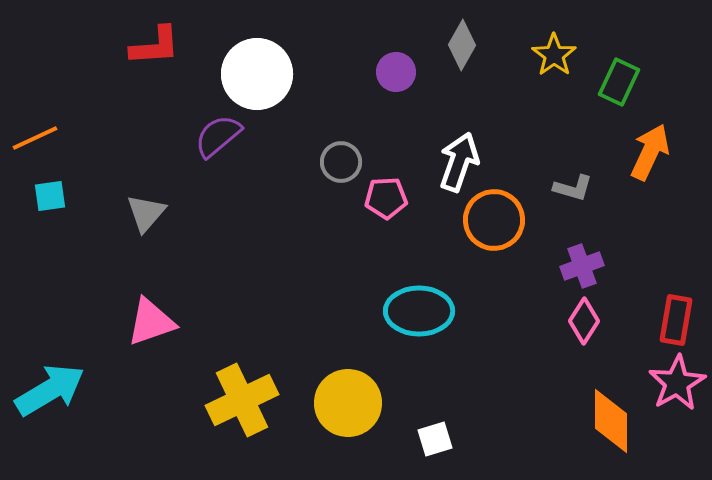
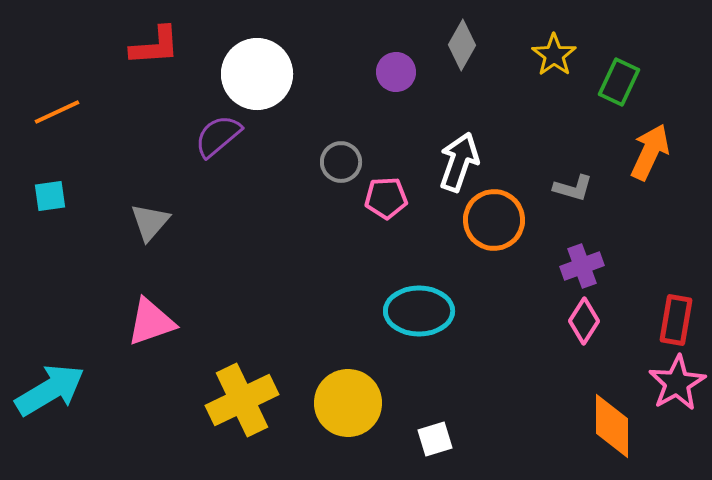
orange line: moved 22 px right, 26 px up
gray triangle: moved 4 px right, 9 px down
orange diamond: moved 1 px right, 5 px down
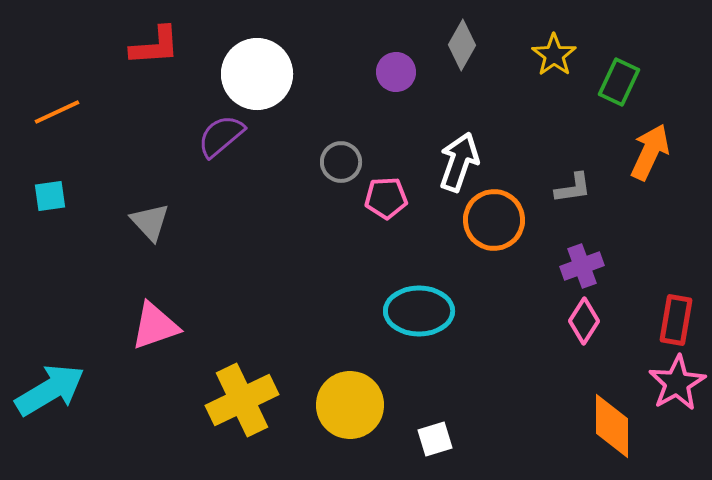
purple semicircle: moved 3 px right
gray L-shape: rotated 24 degrees counterclockwise
gray triangle: rotated 24 degrees counterclockwise
pink triangle: moved 4 px right, 4 px down
yellow circle: moved 2 px right, 2 px down
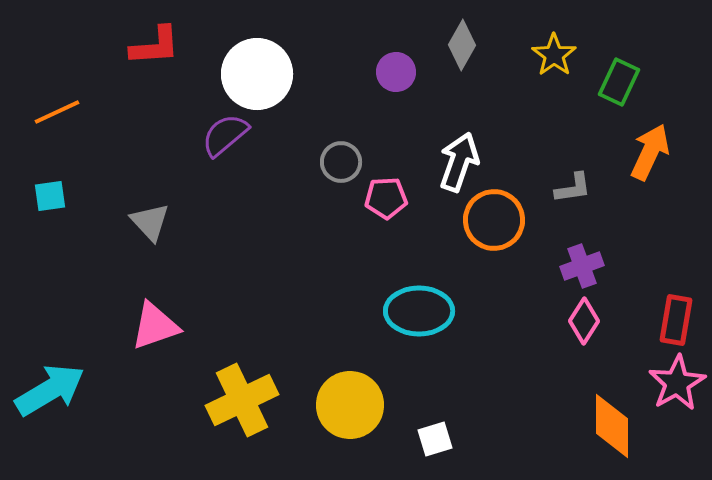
purple semicircle: moved 4 px right, 1 px up
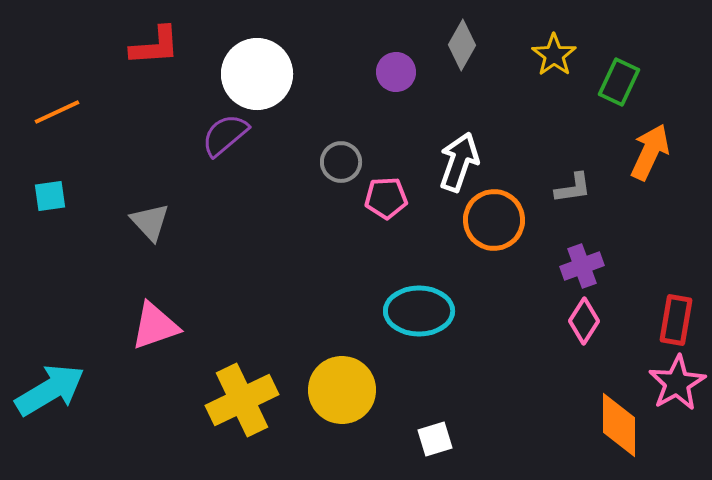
yellow circle: moved 8 px left, 15 px up
orange diamond: moved 7 px right, 1 px up
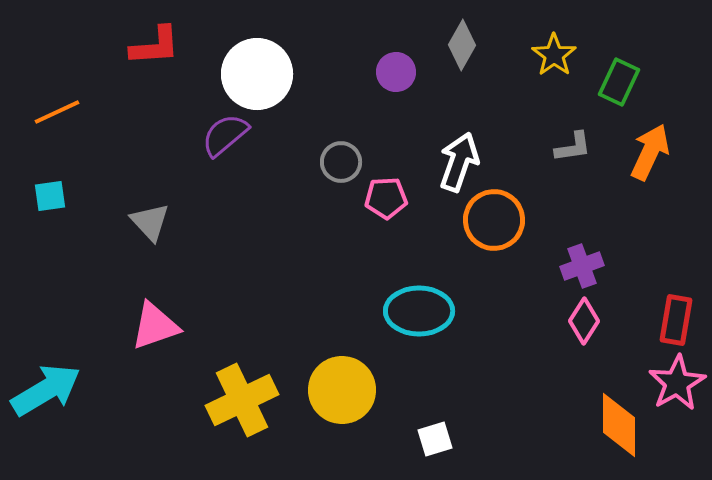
gray L-shape: moved 41 px up
cyan arrow: moved 4 px left
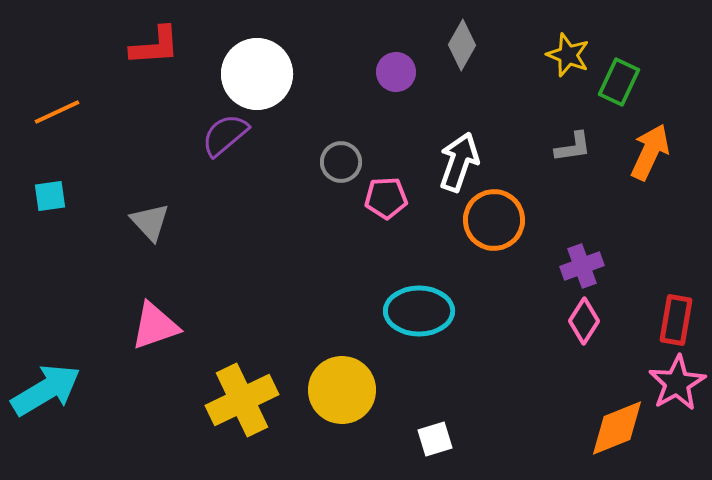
yellow star: moved 14 px right; rotated 15 degrees counterclockwise
orange diamond: moved 2 px left, 3 px down; rotated 68 degrees clockwise
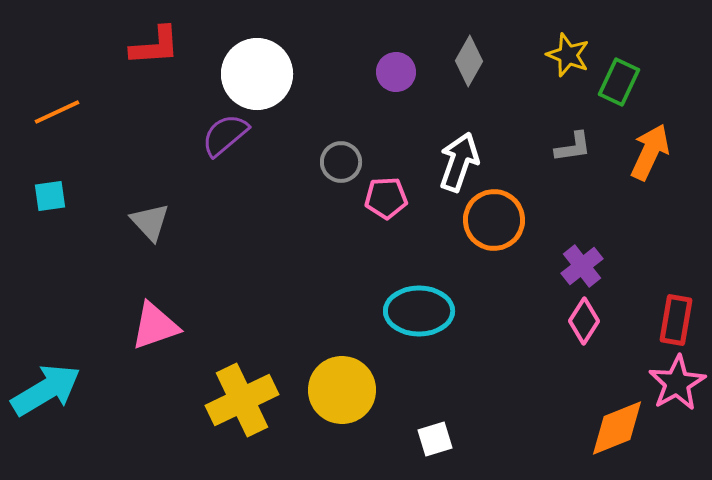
gray diamond: moved 7 px right, 16 px down
purple cross: rotated 18 degrees counterclockwise
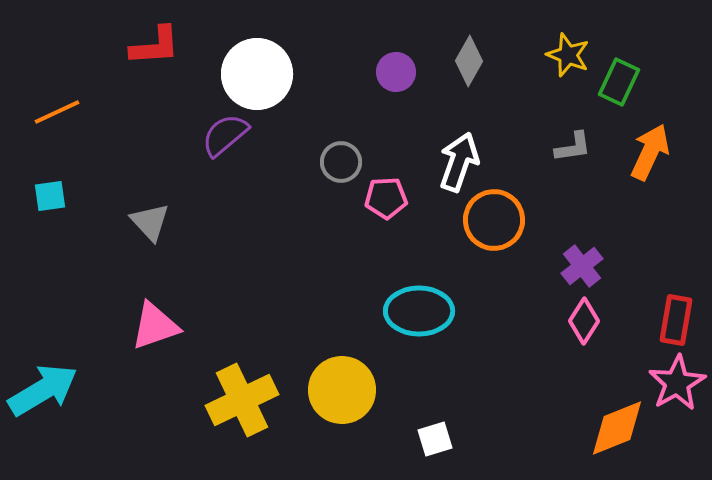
cyan arrow: moved 3 px left
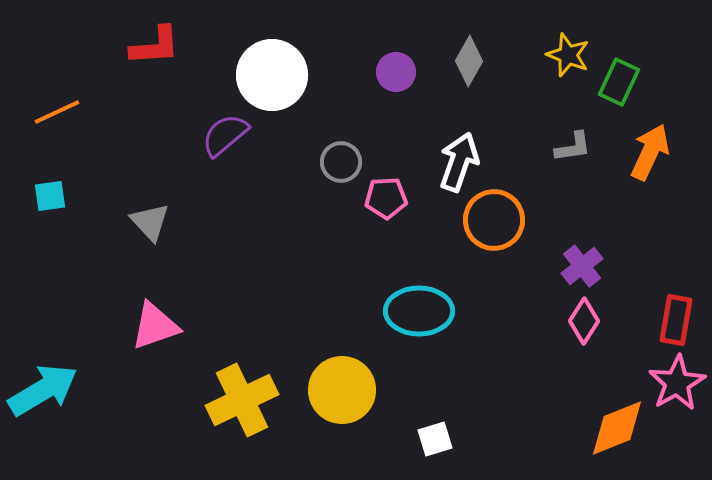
white circle: moved 15 px right, 1 px down
